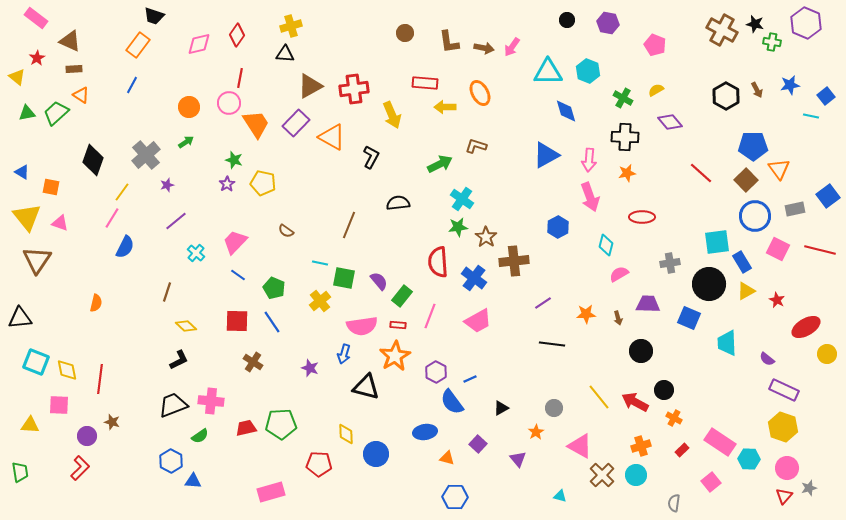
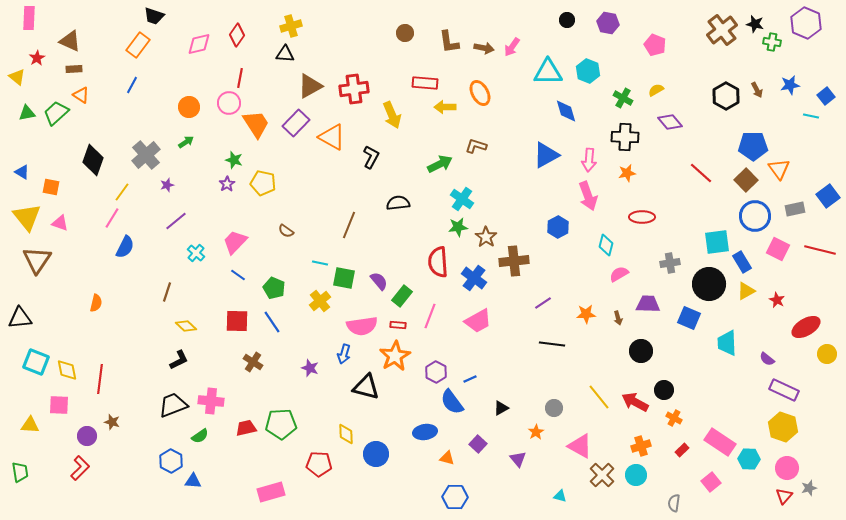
pink rectangle at (36, 18): moved 7 px left; rotated 55 degrees clockwise
brown cross at (722, 30): rotated 24 degrees clockwise
pink arrow at (590, 197): moved 2 px left, 1 px up
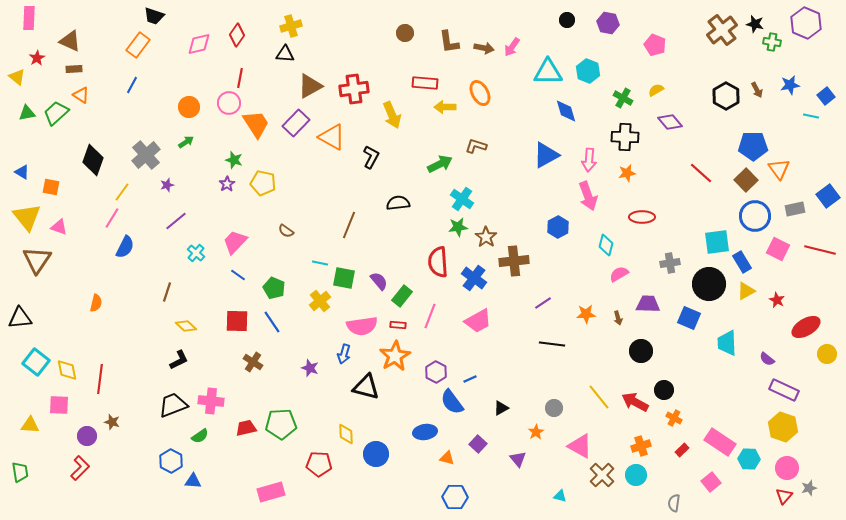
pink triangle at (60, 223): moved 1 px left, 4 px down
cyan square at (36, 362): rotated 16 degrees clockwise
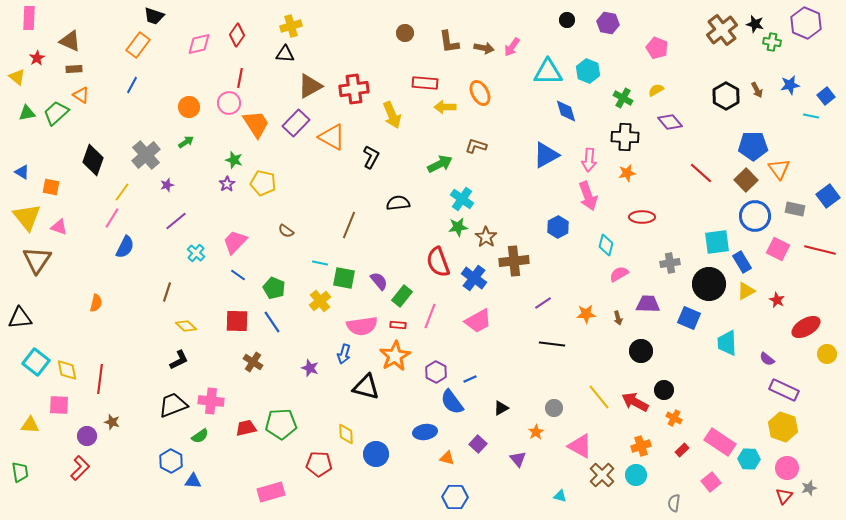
pink pentagon at (655, 45): moved 2 px right, 3 px down
gray rectangle at (795, 209): rotated 24 degrees clockwise
red semicircle at (438, 262): rotated 16 degrees counterclockwise
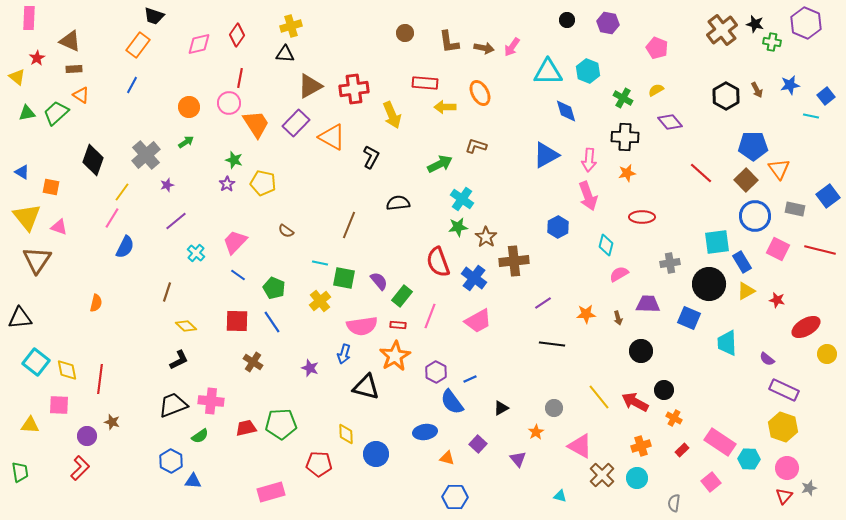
red star at (777, 300): rotated 14 degrees counterclockwise
cyan circle at (636, 475): moved 1 px right, 3 px down
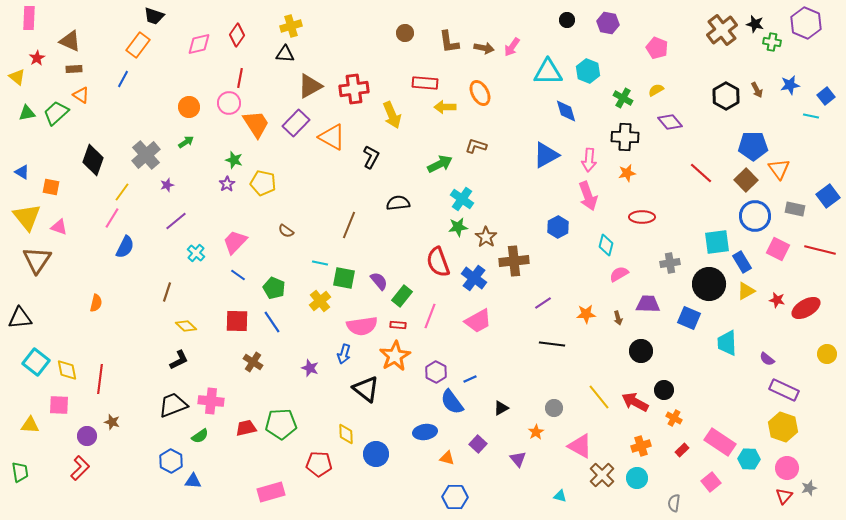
blue line at (132, 85): moved 9 px left, 6 px up
red ellipse at (806, 327): moved 19 px up
black triangle at (366, 387): moved 2 px down; rotated 24 degrees clockwise
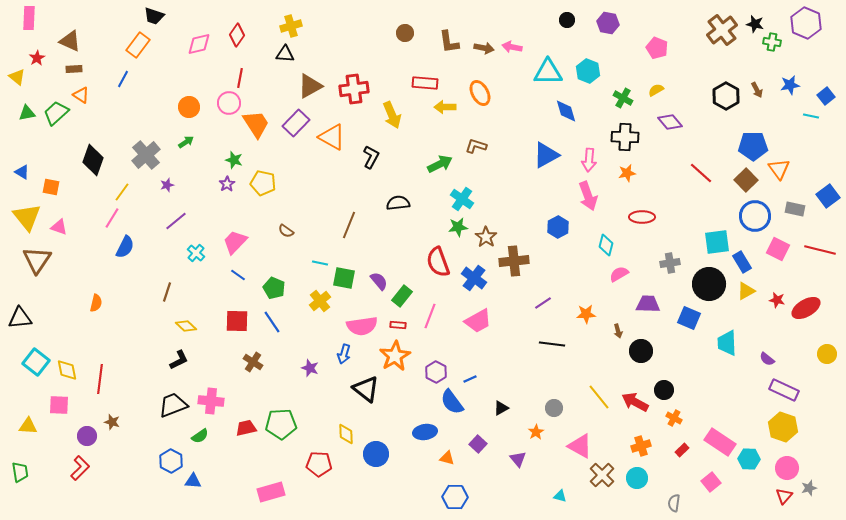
pink arrow at (512, 47): rotated 66 degrees clockwise
brown arrow at (618, 318): moved 13 px down
yellow triangle at (30, 425): moved 2 px left, 1 px down
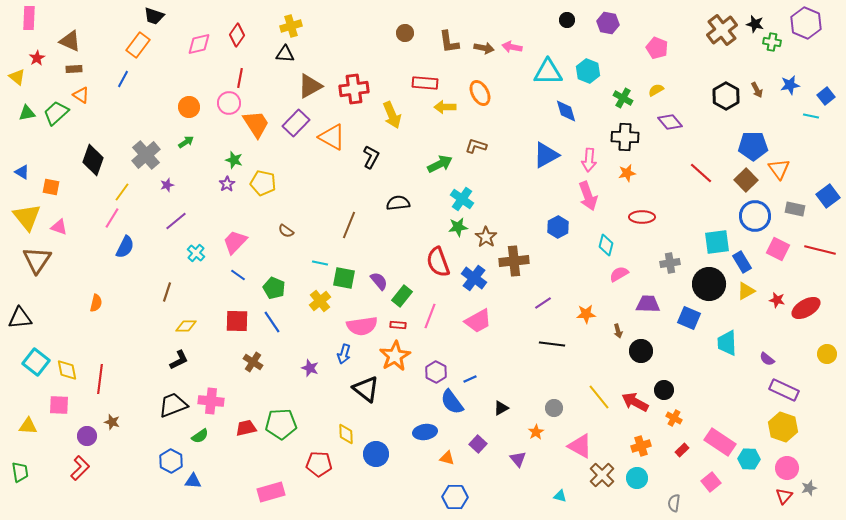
yellow diamond at (186, 326): rotated 45 degrees counterclockwise
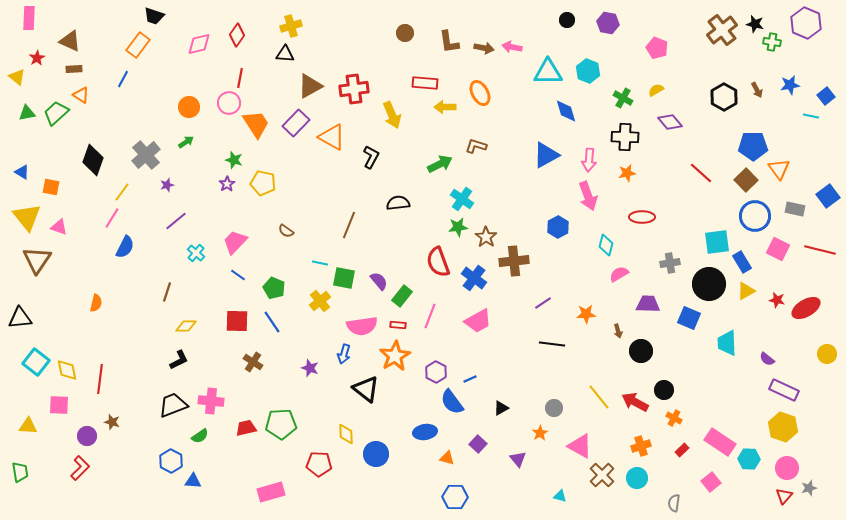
black hexagon at (726, 96): moved 2 px left, 1 px down
orange star at (536, 432): moved 4 px right, 1 px down
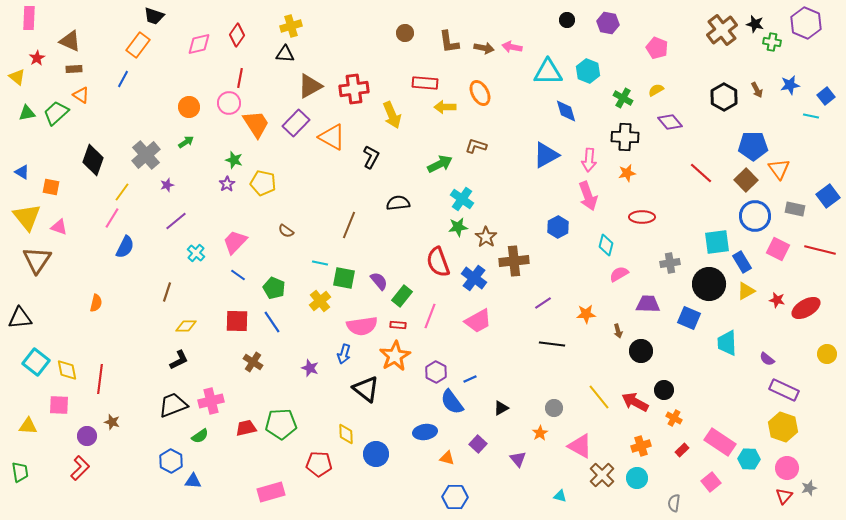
pink cross at (211, 401): rotated 20 degrees counterclockwise
